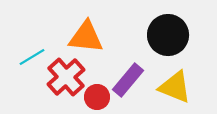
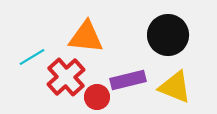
purple rectangle: rotated 36 degrees clockwise
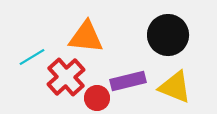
purple rectangle: moved 1 px down
red circle: moved 1 px down
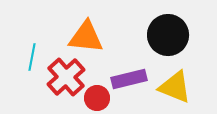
cyan line: rotated 48 degrees counterclockwise
purple rectangle: moved 1 px right, 2 px up
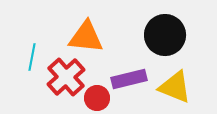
black circle: moved 3 px left
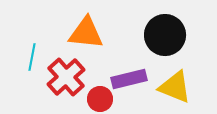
orange triangle: moved 4 px up
red circle: moved 3 px right, 1 px down
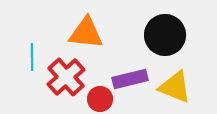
cyan line: rotated 12 degrees counterclockwise
purple rectangle: moved 1 px right
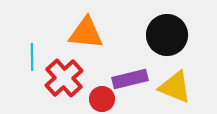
black circle: moved 2 px right
red cross: moved 2 px left, 1 px down
red circle: moved 2 px right
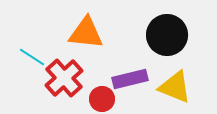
cyan line: rotated 56 degrees counterclockwise
